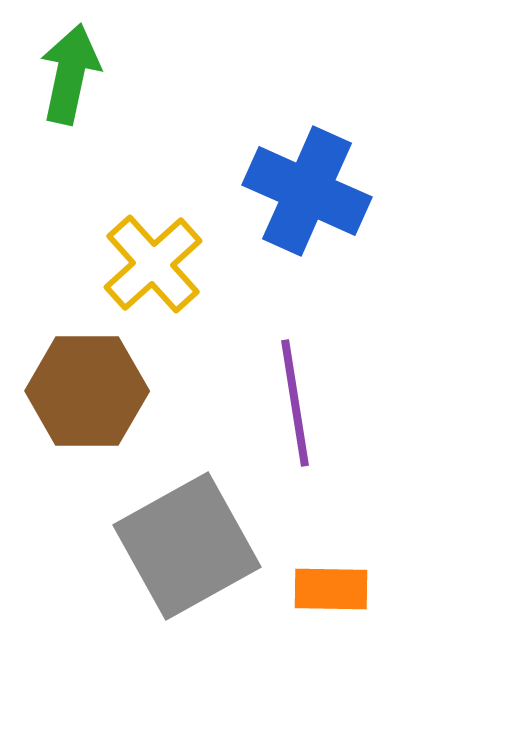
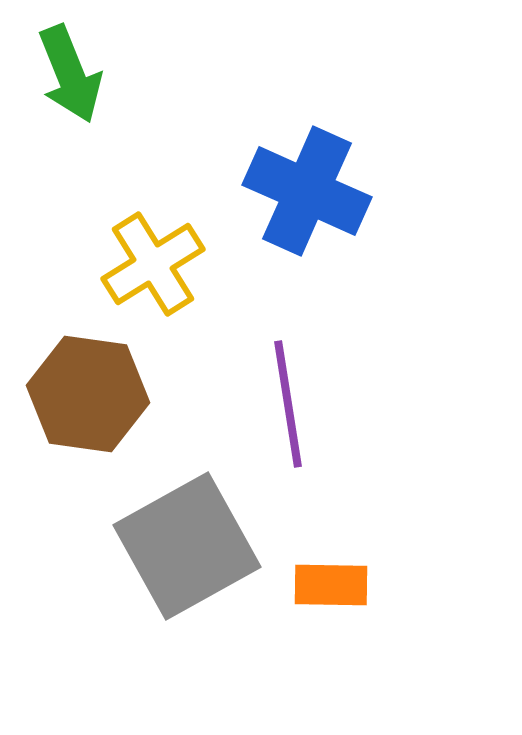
green arrow: rotated 146 degrees clockwise
yellow cross: rotated 10 degrees clockwise
brown hexagon: moved 1 px right, 3 px down; rotated 8 degrees clockwise
purple line: moved 7 px left, 1 px down
orange rectangle: moved 4 px up
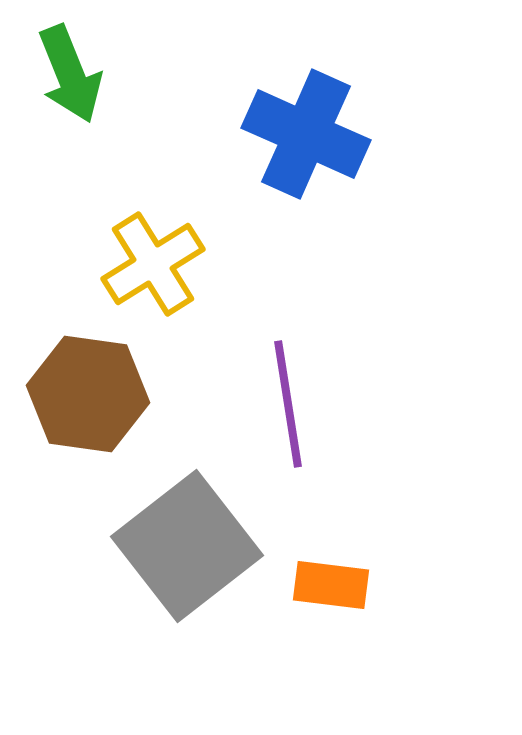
blue cross: moved 1 px left, 57 px up
gray square: rotated 9 degrees counterclockwise
orange rectangle: rotated 6 degrees clockwise
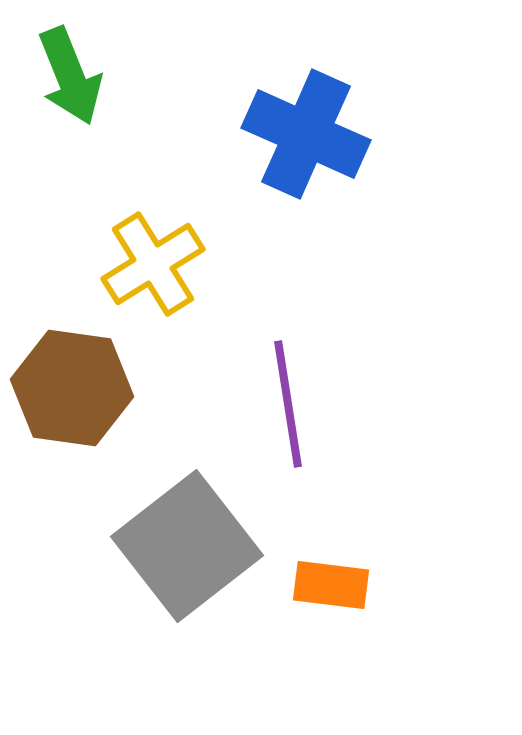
green arrow: moved 2 px down
brown hexagon: moved 16 px left, 6 px up
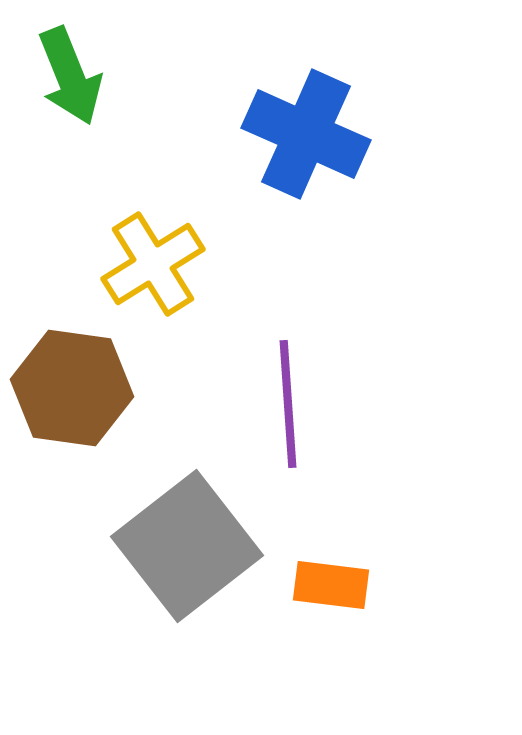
purple line: rotated 5 degrees clockwise
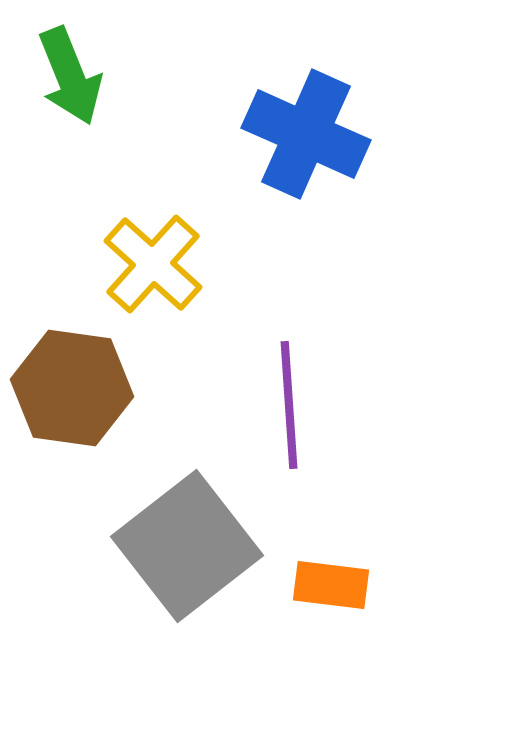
yellow cross: rotated 16 degrees counterclockwise
purple line: moved 1 px right, 1 px down
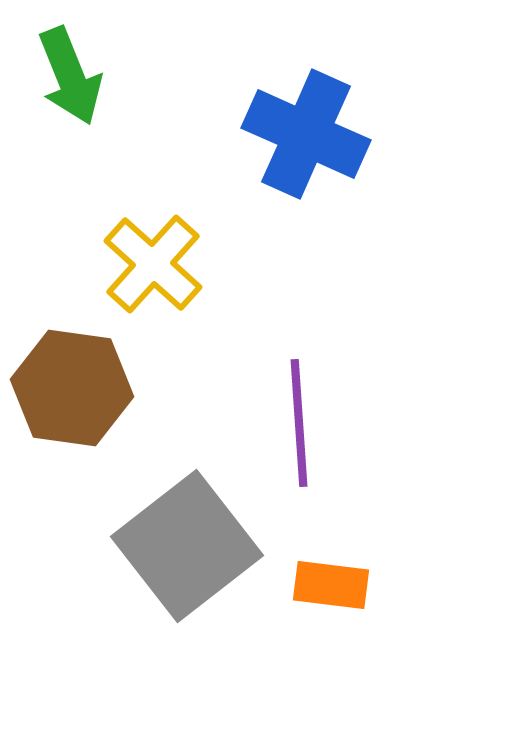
purple line: moved 10 px right, 18 px down
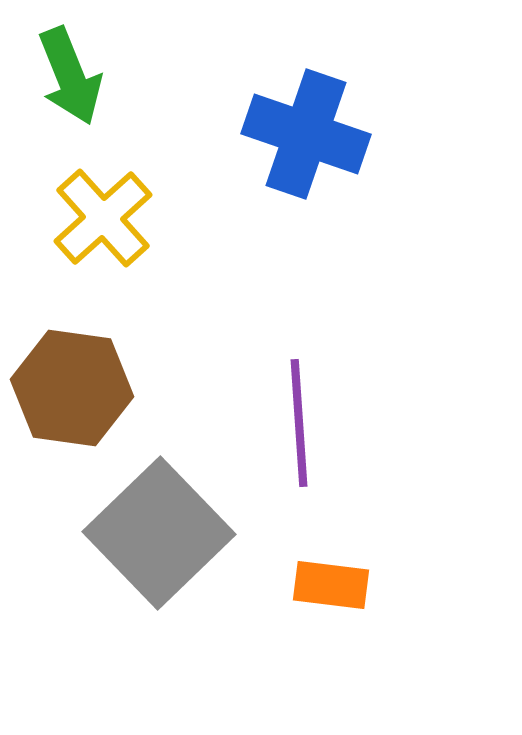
blue cross: rotated 5 degrees counterclockwise
yellow cross: moved 50 px left, 46 px up; rotated 6 degrees clockwise
gray square: moved 28 px left, 13 px up; rotated 6 degrees counterclockwise
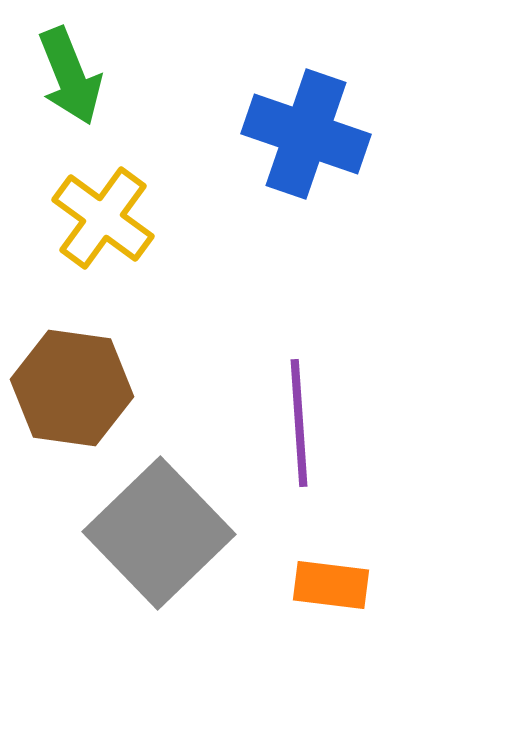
yellow cross: rotated 12 degrees counterclockwise
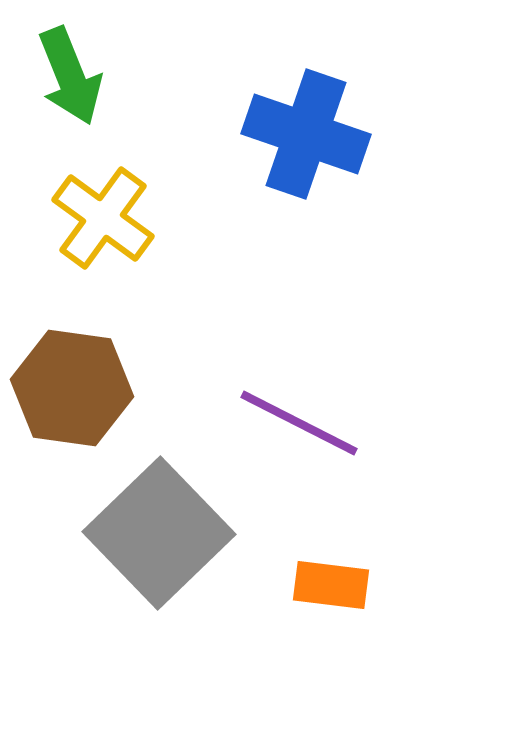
purple line: rotated 59 degrees counterclockwise
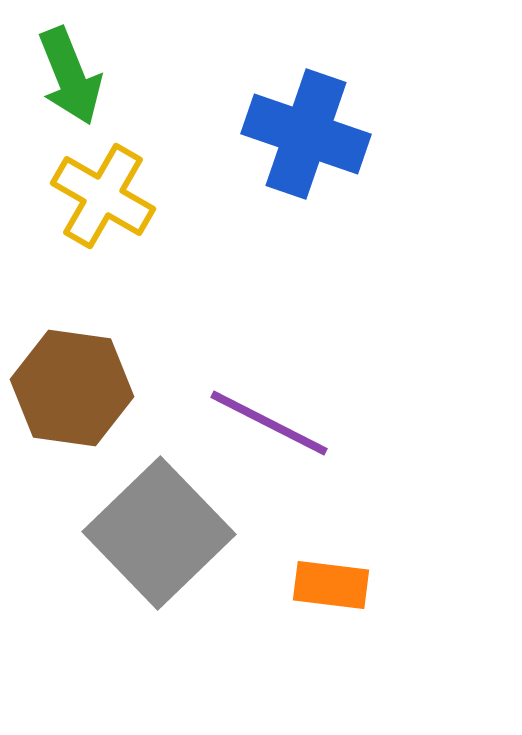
yellow cross: moved 22 px up; rotated 6 degrees counterclockwise
purple line: moved 30 px left
